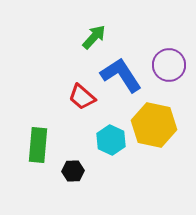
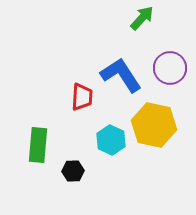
green arrow: moved 48 px right, 19 px up
purple circle: moved 1 px right, 3 px down
red trapezoid: rotated 128 degrees counterclockwise
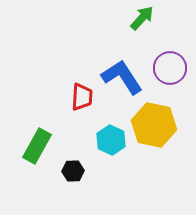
blue L-shape: moved 1 px right, 2 px down
green rectangle: moved 1 px left, 1 px down; rotated 24 degrees clockwise
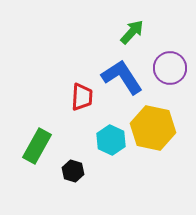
green arrow: moved 10 px left, 14 px down
yellow hexagon: moved 1 px left, 3 px down
black hexagon: rotated 20 degrees clockwise
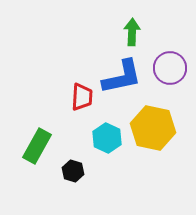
green arrow: rotated 40 degrees counterclockwise
blue L-shape: rotated 111 degrees clockwise
cyan hexagon: moved 4 px left, 2 px up
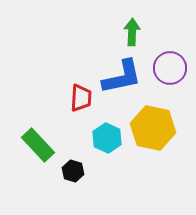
red trapezoid: moved 1 px left, 1 px down
green rectangle: moved 1 px right, 1 px up; rotated 72 degrees counterclockwise
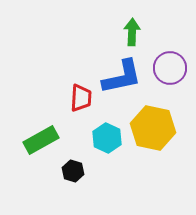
green rectangle: moved 3 px right, 5 px up; rotated 76 degrees counterclockwise
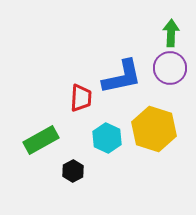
green arrow: moved 39 px right, 1 px down
yellow hexagon: moved 1 px right, 1 px down; rotated 6 degrees clockwise
black hexagon: rotated 15 degrees clockwise
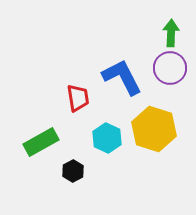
blue L-shape: rotated 105 degrees counterclockwise
red trapezoid: moved 3 px left; rotated 12 degrees counterclockwise
green rectangle: moved 2 px down
